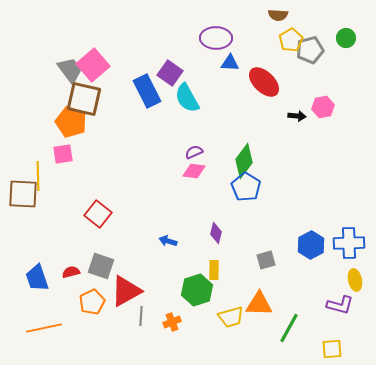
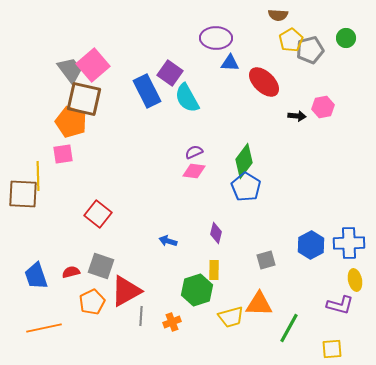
blue trapezoid at (37, 278): moved 1 px left, 2 px up
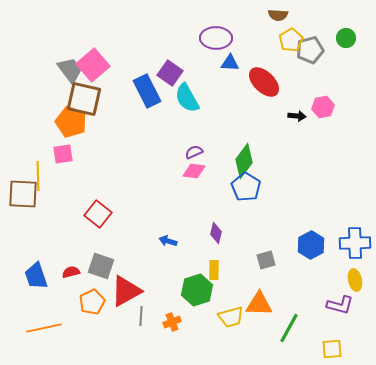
blue cross at (349, 243): moved 6 px right
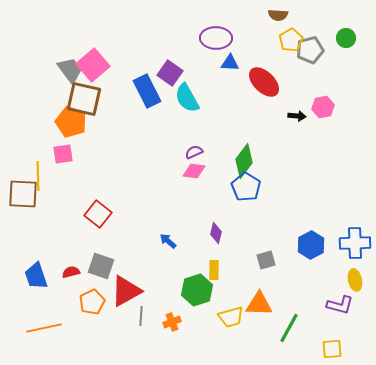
blue arrow at (168, 241): rotated 24 degrees clockwise
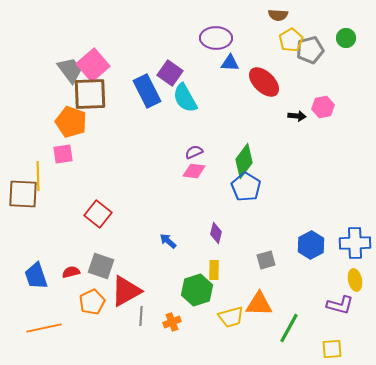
cyan semicircle at (187, 98): moved 2 px left
brown square at (84, 99): moved 6 px right, 5 px up; rotated 15 degrees counterclockwise
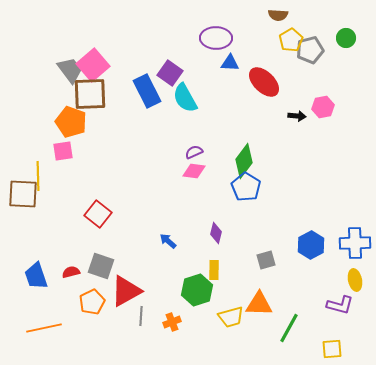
pink square at (63, 154): moved 3 px up
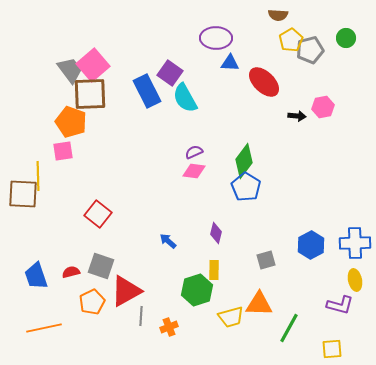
orange cross at (172, 322): moved 3 px left, 5 px down
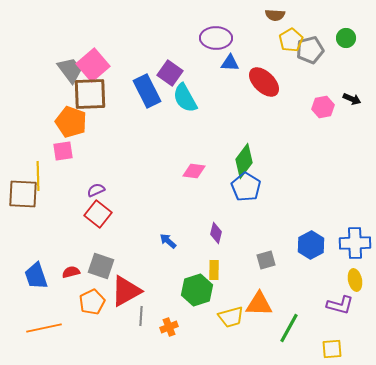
brown semicircle at (278, 15): moved 3 px left
black arrow at (297, 116): moved 55 px right, 17 px up; rotated 18 degrees clockwise
purple semicircle at (194, 152): moved 98 px left, 38 px down
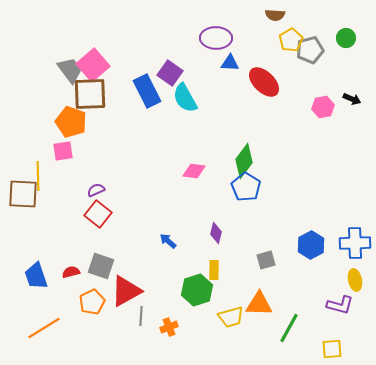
orange line at (44, 328): rotated 20 degrees counterclockwise
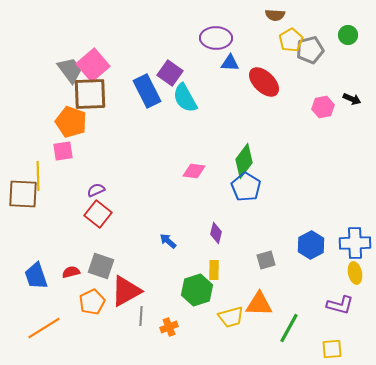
green circle at (346, 38): moved 2 px right, 3 px up
yellow ellipse at (355, 280): moved 7 px up
